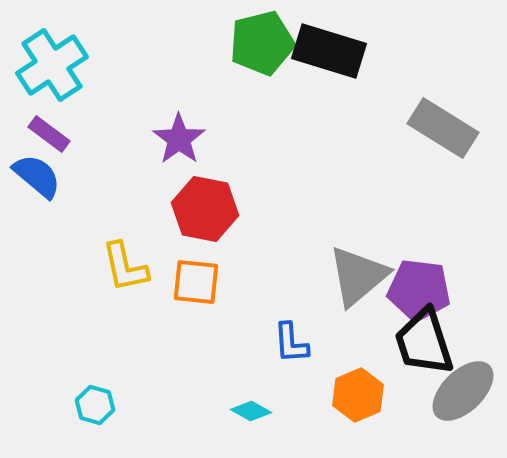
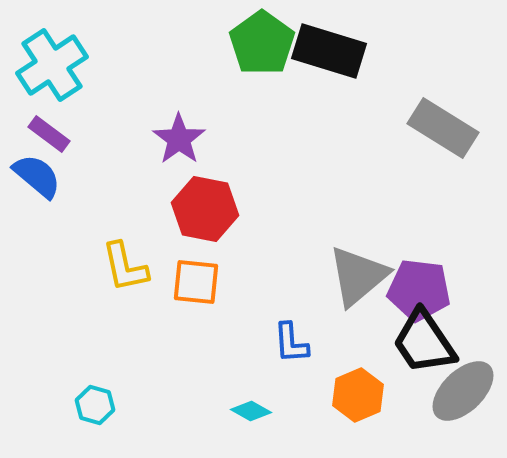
green pentagon: rotated 22 degrees counterclockwise
black trapezoid: rotated 16 degrees counterclockwise
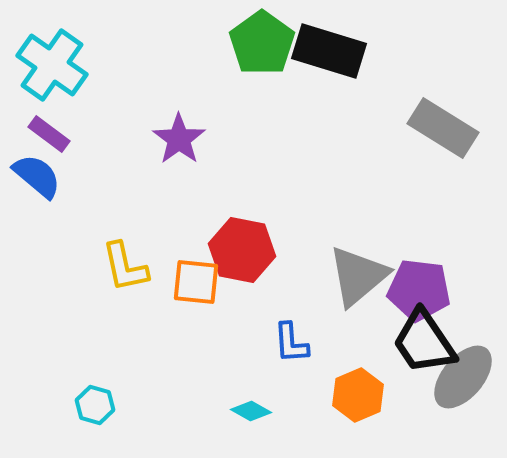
cyan cross: rotated 22 degrees counterclockwise
red hexagon: moved 37 px right, 41 px down
gray ellipse: moved 14 px up; rotated 6 degrees counterclockwise
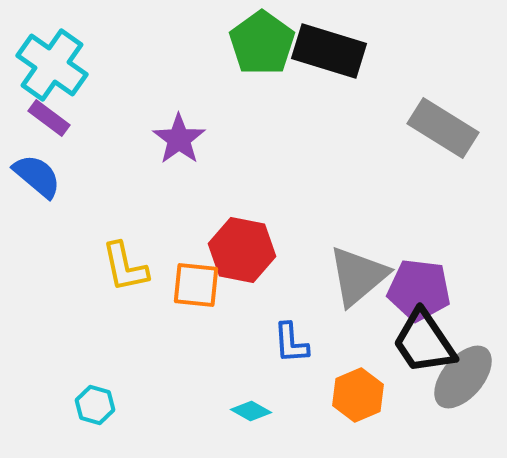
purple rectangle: moved 16 px up
orange square: moved 3 px down
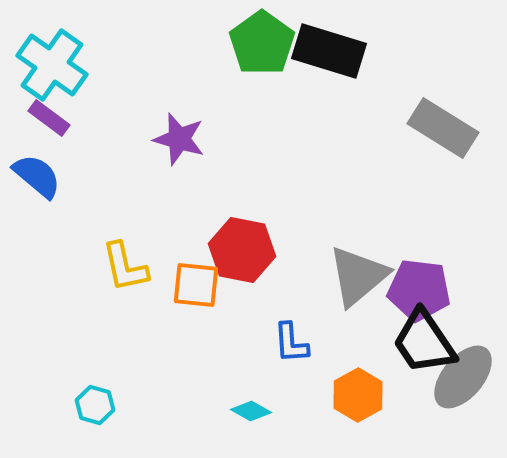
purple star: rotated 20 degrees counterclockwise
orange hexagon: rotated 6 degrees counterclockwise
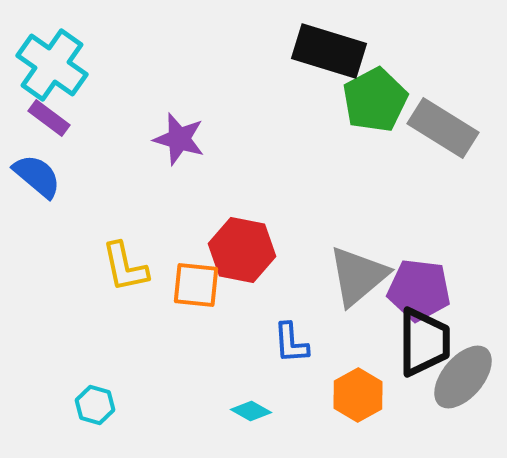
green pentagon: moved 113 px right, 57 px down; rotated 8 degrees clockwise
black trapezoid: rotated 146 degrees counterclockwise
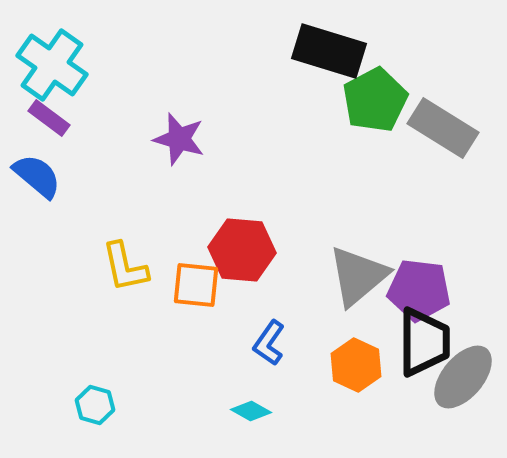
red hexagon: rotated 6 degrees counterclockwise
blue L-shape: moved 22 px left; rotated 39 degrees clockwise
orange hexagon: moved 2 px left, 30 px up; rotated 6 degrees counterclockwise
